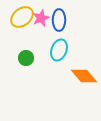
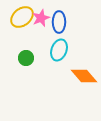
blue ellipse: moved 2 px down
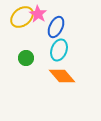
pink star: moved 3 px left, 4 px up; rotated 18 degrees counterclockwise
blue ellipse: moved 3 px left, 5 px down; rotated 25 degrees clockwise
orange diamond: moved 22 px left
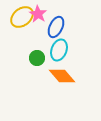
green circle: moved 11 px right
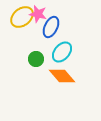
pink star: rotated 18 degrees counterclockwise
blue ellipse: moved 5 px left
cyan ellipse: moved 3 px right, 2 px down; rotated 20 degrees clockwise
green circle: moved 1 px left, 1 px down
